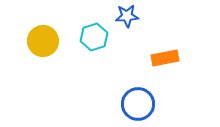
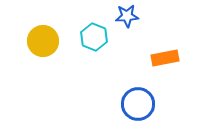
cyan hexagon: rotated 20 degrees counterclockwise
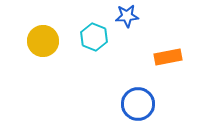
orange rectangle: moved 3 px right, 1 px up
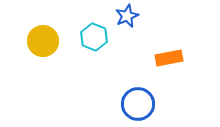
blue star: rotated 20 degrees counterclockwise
orange rectangle: moved 1 px right, 1 px down
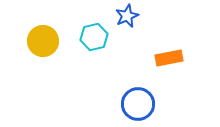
cyan hexagon: rotated 24 degrees clockwise
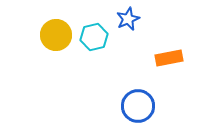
blue star: moved 1 px right, 3 px down
yellow circle: moved 13 px right, 6 px up
blue circle: moved 2 px down
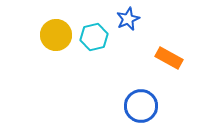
orange rectangle: rotated 40 degrees clockwise
blue circle: moved 3 px right
